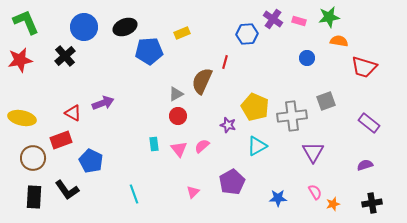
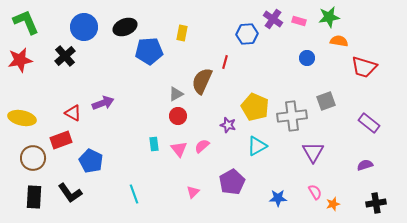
yellow rectangle at (182, 33): rotated 56 degrees counterclockwise
black L-shape at (67, 190): moved 3 px right, 3 px down
black cross at (372, 203): moved 4 px right
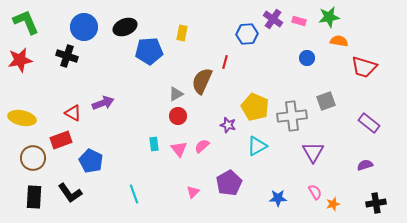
black cross at (65, 56): moved 2 px right; rotated 30 degrees counterclockwise
purple pentagon at (232, 182): moved 3 px left, 1 px down
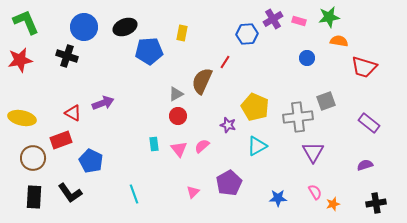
purple cross at (273, 19): rotated 24 degrees clockwise
red line at (225, 62): rotated 16 degrees clockwise
gray cross at (292, 116): moved 6 px right, 1 px down
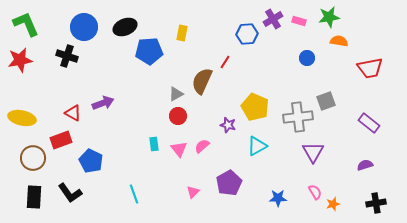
green L-shape at (26, 22): moved 2 px down
red trapezoid at (364, 67): moved 6 px right, 1 px down; rotated 28 degrees counterclockwise
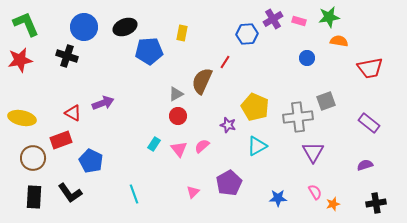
cyan rectangle at (154, 144): rotated 40 degrees clockwise
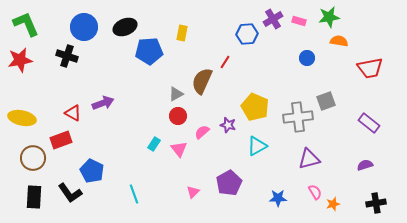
pink semicircle at (202, 146): moved 14 px up
purple triangle at (313, 152): moved 4 px left, 7 px down; rotated 45 degrees clockwise
blue pentagon at (91, 161): moved 1 px right, 10 px down
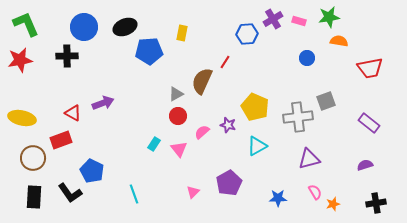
black cross at (67, 56): rotated 20 degrees counterclockwise
